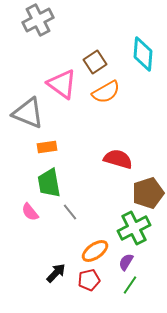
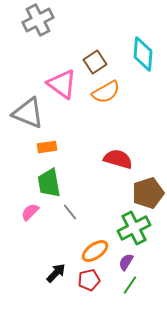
pink semicircle: rotated 84 degrees clockwise
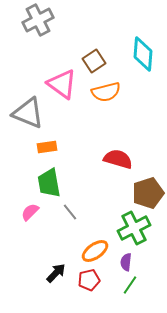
brown square: moved 1 px left, 1 px up
orange semicircle: rotated 16 degrees clockwise
purple semicircle: rotated 24 degrees counterclockwise
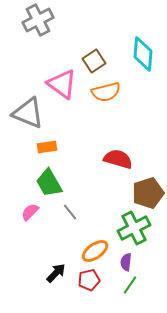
green trapezoid: rotated 20 degrees counterclockwise
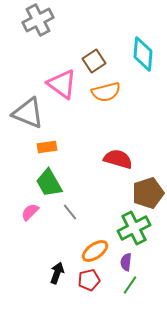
black arrow: moved 1 px right; rotated 25 degrees counterclockwise
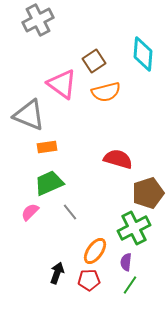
gray triangle: moved 1 px right, 2 px down
green trapezoid: rotated 96 degrees clockwise
orange ellipse: rotated 20 degrees counterclockwise
red pentagon: rotated 10 degrees clockwise
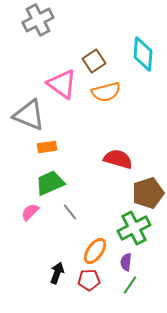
green trapezoid: moved 1 px right
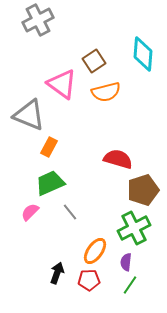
orange rectangle: moved 2 px right; rotated 54 degrees counterclockwise
brown pentagon: moved 5 px left, 3 px up
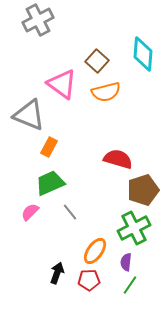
brown square: moved 3 px right; rotated 15 degrees counterclockwise
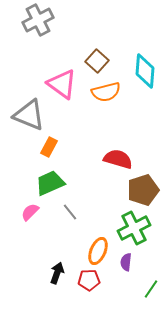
cyan diamond: moved 2 px right, 17 px down
orange ellipse: moved 3 px right; rotated 12 degrees counterclockwise
green line: moved 21 px right, 4 px down
